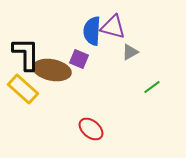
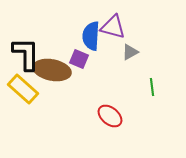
blue semicircle: moved 1 px left, 5 px down
green line: rotated 60 degrees counterclockwise
red ellipse: moved 19 px right, 13 px up
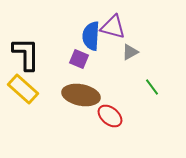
brown ellipse: moved 29 px right, 25 px down
green line: rotated 30 degrees counterclockwise
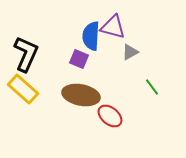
black L-shape: rotated 24 degrees clockwise
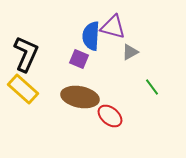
brown ellipse: moved 1 px left, 2 px down
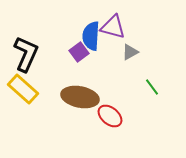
purple square: moved 7 px up; rotated 30 degrees clockwise
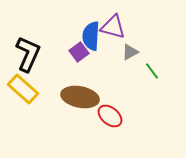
black L-shape: moved 2 px right
green line: moved 16 px up
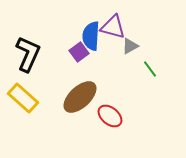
gray triangle: moved 6 px up
green line: moved 2 px left, 2 px up
yellow rectangle: moved 9 px down
brown ellipse: rotated 54 degrees counterclockwise
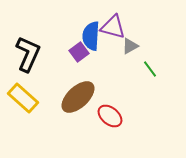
brown ellipse: moved 2 px left
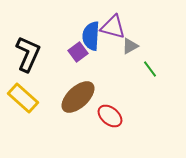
purple square: moved 1 px left
